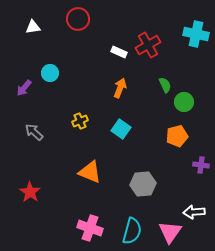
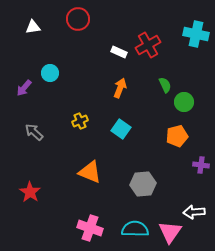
cyan semicircle: moved 3 px right, 2 px up; rotated 104 degrees counterclockwise
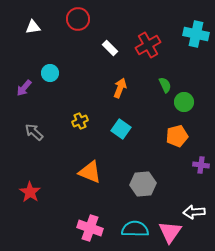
white rectangle: moved 9 px left, 4 px up; rotated 21 degrees clockwise
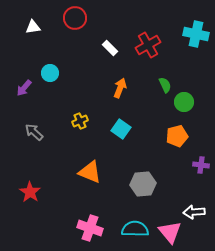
red circle: moved 3 px left, 1 px up
pink triangle: rotated 15 degrees counterclockwise
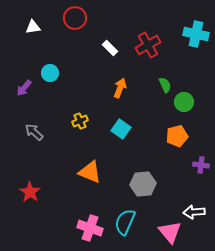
cyan semicircle: moved 10 px left, 7 px up; rotated 68 degrees counterclockwise
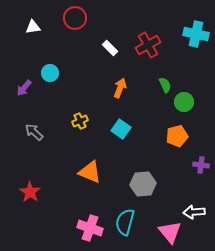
cyan semicircle: rotated 8 degrees counterclockwise
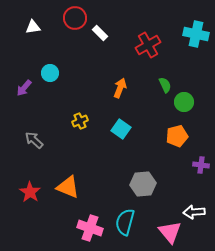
white rectangle: moved 10 px left, 15 px up
gray arrow: moved 8 px down
orange triangle: moved 22 px left, 15 px down
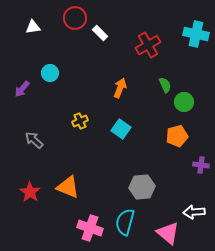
purple arrow: moved 2 px left, 1 px down
gray hexagon: moved 1 px left, 3 px down
pink triangle: moved 2 px left, 1 px down; rotated 10 degrees counterclockwise
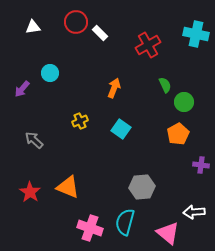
red circle: moved 1 px right, 4 px down
orange arrow: moved 6 px left
orange pentagon: moved 1 px right, 2 px up; rotated 15 degrees counterclockwise
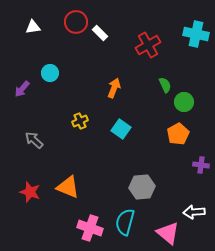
red star: rotated 15 degrees counterclockwise
